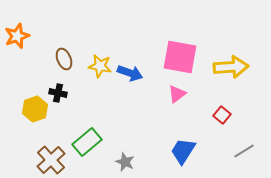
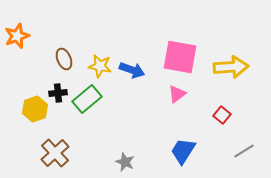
blue arrow: moved 2 px right, 3 px up
black cross: rotated 18 degrees counterclockwise
green rectangle: moved 43 px up
brown cross: moved 4 px right, 7 px up
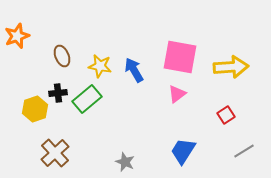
brown ellipse: moved 2 px left, 3 px up
blue arrow: moved 2 px right; rotated 140 degrees counterclockwise
red square: moved 4 px right; rotated 18 degrees clockwise
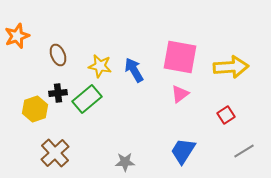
brown ellipse: moved 4 px left, 1 px up
pink triangle: moved 3 px right
gray star: rotated 24 degrees counterclockwise
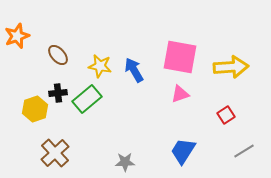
brown ellipse: rotated 20 degrees counterclockwise
pink triangle: rotated 18 degrees clockwise
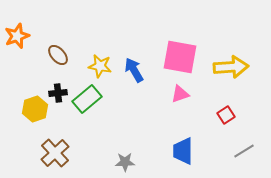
blue trapezoid: rotated 32 degrees counterclockwise
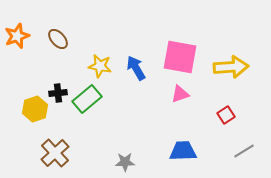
brown ellipse: moved 16 px up
blue arrow: moved 2 px right, 2 px up
blue trapezoid: rotated 88 degrees clockwise
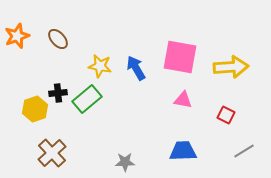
pink triangle: moved 3 px right, 6 px down; rotated 30 degrees clockwise
red square: rotated 30 degrees counterclockwise
brown cross: moved 3 px left
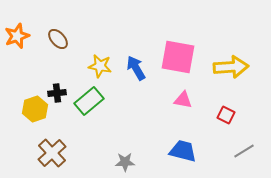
pink square: moved 2 px left
black cross: moved 1 px left
green rectangle: moved 2 px right, 2 px down
blue trapezoid: rotated 16 degrees clockwise
